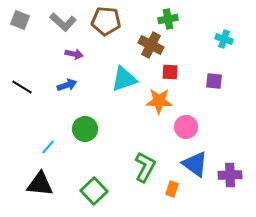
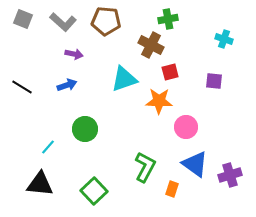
gray square: moved 3 px right, 1 px up
red square: rotated 18 degrees counterclockwise
purple cross: rotated 15 degrees counterclockwise
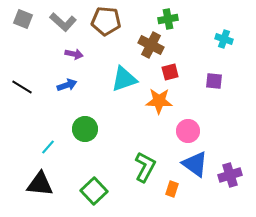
pink circle: moved 2 px right, 4 px down
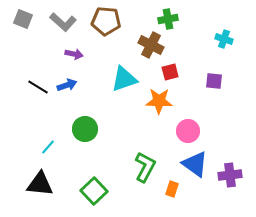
black line: moved 16 px right
purple cross: rotated 10 degrees clockwise
